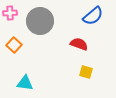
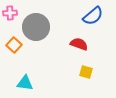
gray circle: moved 4 px left, 6 px down
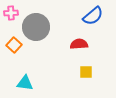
pink cross: moved 1 px right
red semicircle: rotated 24 degrees counterclockwise
yellow square: rotated 16 degrees counterclockwise
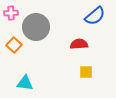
blue semicircle: moved 2 px right
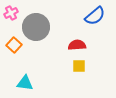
pink cross: rotated 24 degrees counterclockwise
red semicircle: moved 2 px left, 1 px down
yellow square: moved 7 px left, 6 px up
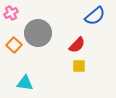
gray circle: moved 2 px right, 6 px down
red semicircle: rotated 138 degrees clockwise
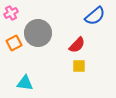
orange square: moved 2 px up; rotated 21 degrees clockwise
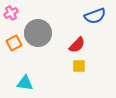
blue semicircle: rotated 20 degrees clockwise
